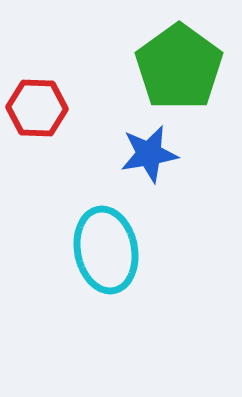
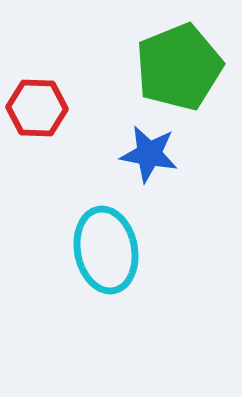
green pentagon: rotated 14 degrees clockwise
blue star: rotated 20 degrees clockwise
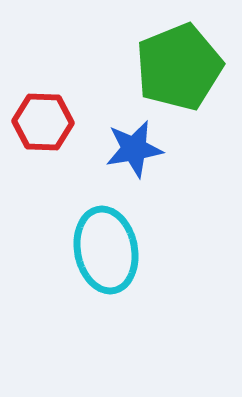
red hexagon: moved 6 px right, 14 px down
blue star: moved 15 px left, 5 px up; rotated 20 degrees counterclockwise
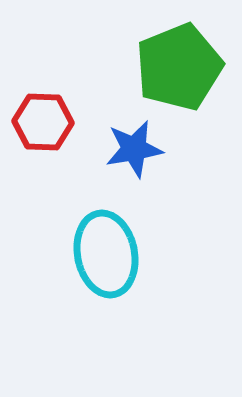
cyan ellipse: moved 4 px down
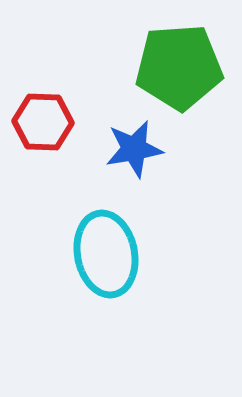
green pentagon: rotated 18 degrees clockwise
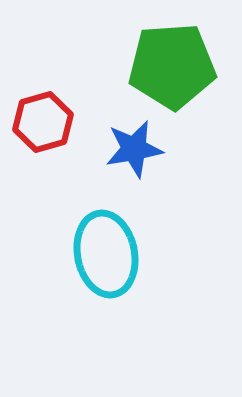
green pentagon: moved 7 px left, 1 px up
red hexagon: rotated 18 degrees counterclockwise
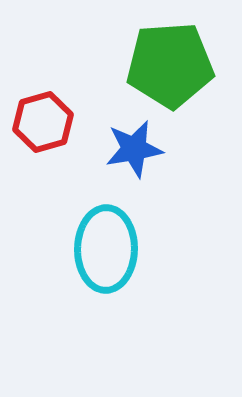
green pentagon: moved 2 px left, 1 px up
cyan ellipse: moved 5 px up; rotated 12 degrees clockwise
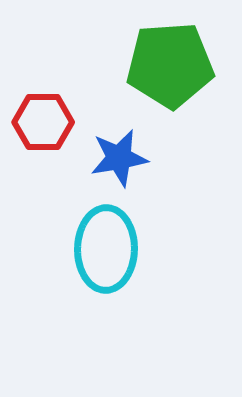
red hexagon: rotated 16 degrees clockwise
blue star: moved 15 px left, 9 px down
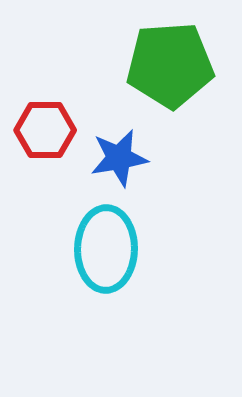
red hexagon: moved 2 px right, 8 px down
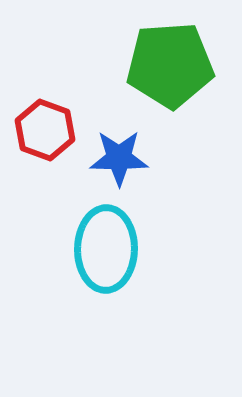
red hexagon: rotated 20 degrees clockwise
blue star: rotated 10 degrees clockwise
